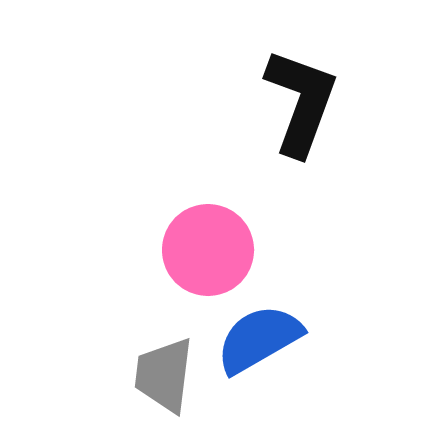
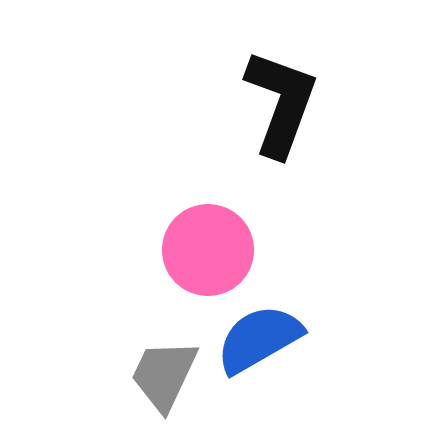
black L-shape: moved 20 px left, 1 px down
gray trapezoid: rotated 18 degrees clockwise
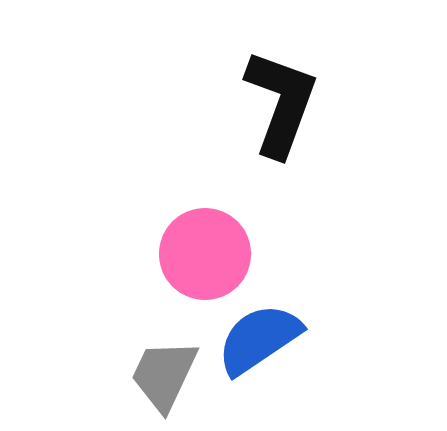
pink circle: moved 3 px left, 4 px down
blue semicircle: rotated 4 degrees counterclockwise
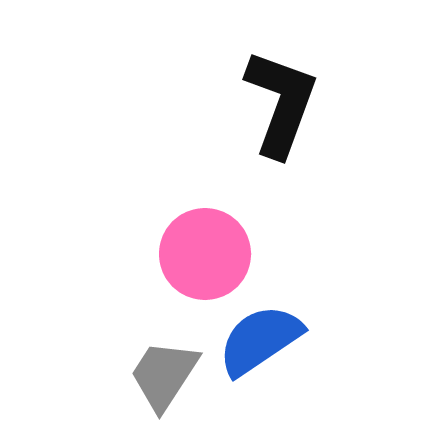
blue semicircle: moved 1 px right, 1 px down
gray trapezoid: rotated 8 degrees clockwise
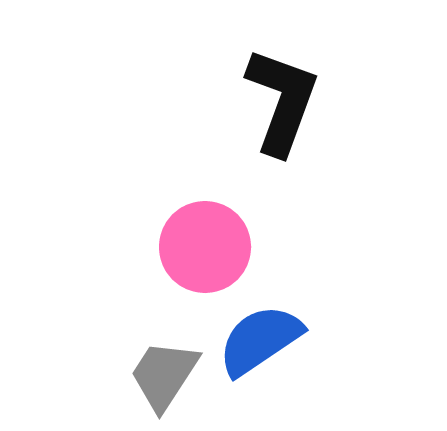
black L-shape: moved 1 px right, 2 px up
pink circle: moved 7 px up
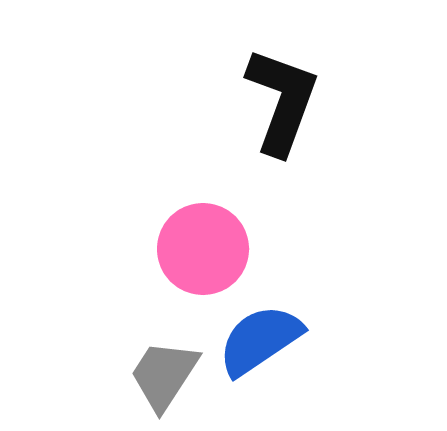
pink circle: moved 2 px left, 2 px down
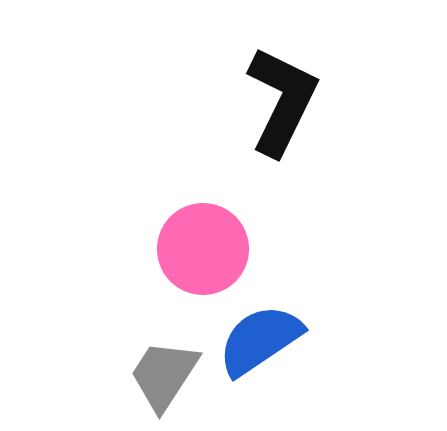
black L-shape: rotated 6 degrees clockwise
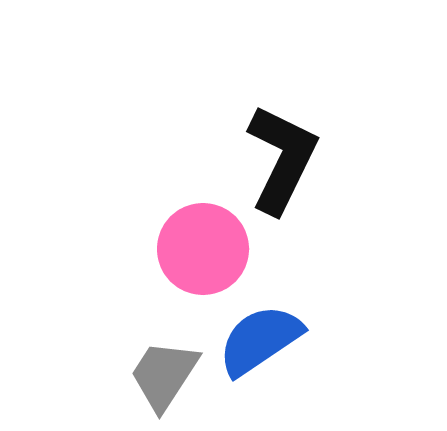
black L-shape: moved 58 px down
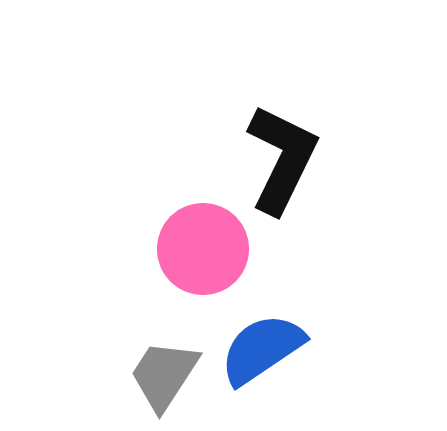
blue semicircle: moved 2 px right, 9 px down
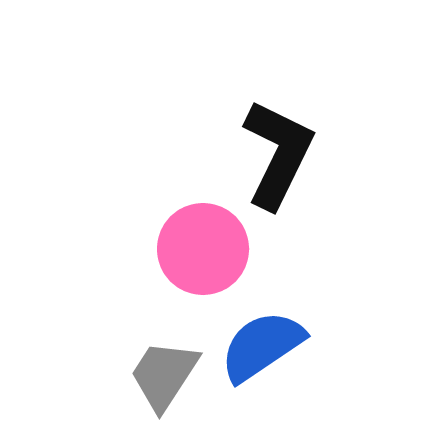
black L-shape: moved 4 px left, 5 px up
blue semicircle: moved 3 px up
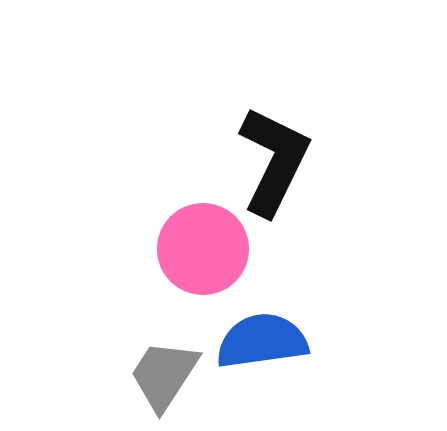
black L-shape: moved 4 px left, 7 px down
blue semicircle: moved 5 px up; rotated 26 degrees clockwise
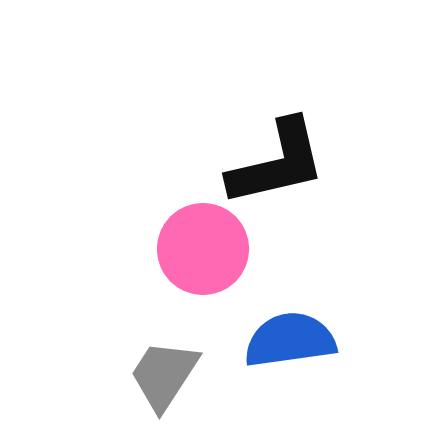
black L-shape: moved 3 px right, 2 px down; rotated 51 degrees clockwise
blue semicircle: moved 28 px right, 1 px up
